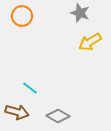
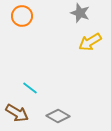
brown arrow: moved 1 px down; rotated 15 degrees clockwise
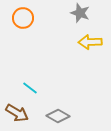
orange circle: moved 1 px right, 2 px down
yellow arrow: rotated 30 degrees clockwise
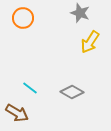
yellow arrow: rotated 55 degrees counterclockwise
gray diamond: moved 14 px right, 24 px up
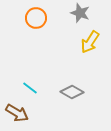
orange circle: moved 13 px right
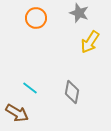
gray star: moved 1 px left
gray diamond: rotated 70 degrees clockwise
